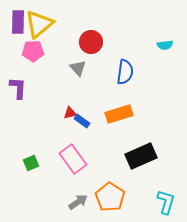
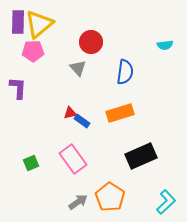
orange rectangle: moved 1 px right, 1 px up
cyan L-shape: rotated 30 degrees clockwise
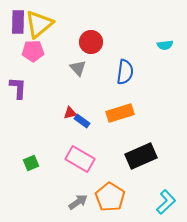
pink rectangle: moved 7 px right; rotated 24 degrees counterclockwise
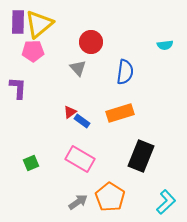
red triangle: moved 1 px up; rotated 24 degrees counterclockwise
black rectangle: rotated 44 degrees counterclockwise
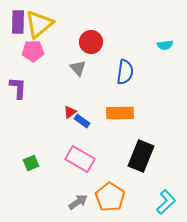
orange rectangle: rotated 16 degrees clockwise
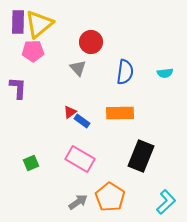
cyan semicircle: moved 28 px down
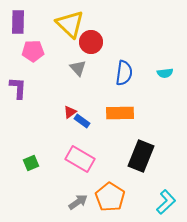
yellow triangle: moved 31 px right; rotated 36 degrees counterclockwise
blue semicircle: moved 1 px left, 1 px down
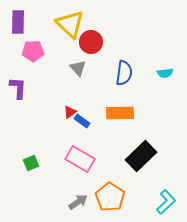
black rectangle: rotated 24 degrees clockwise
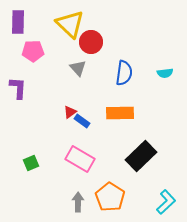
gray arrow: rotated 54 degrees counterclockwise
